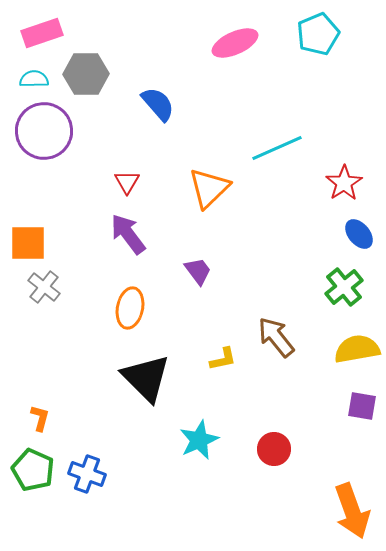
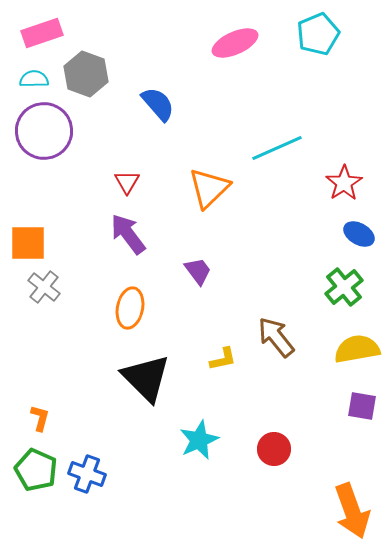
gray hexagon: rotated 21 degrees clockwise
blue ellipse: rotated 20 degrees counterclockwise
green pentagon: moved 3 px right
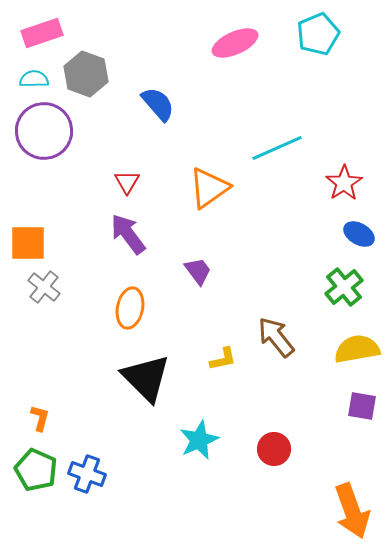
orange triangle: rotated 9 degrees clockwise
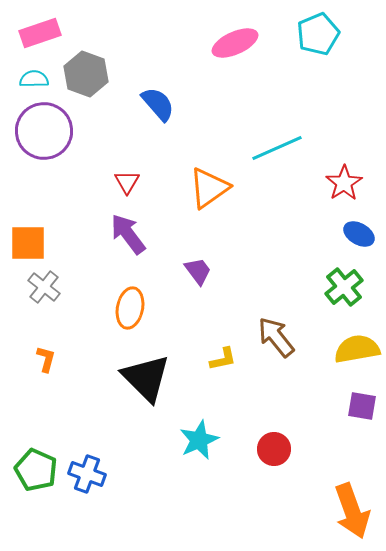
pink rectangle: moved 2 px left
orange L-shape: moved 6 px right, 59 px up
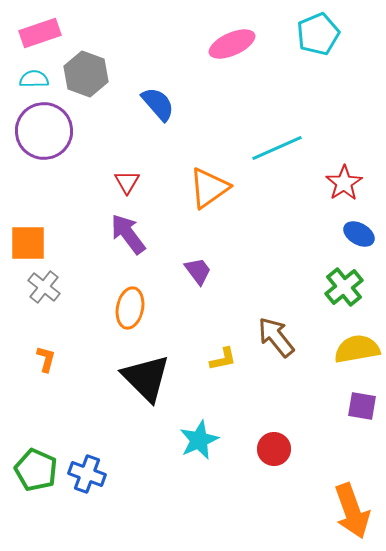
pink ellipse: moved 3 px left, 1 px down
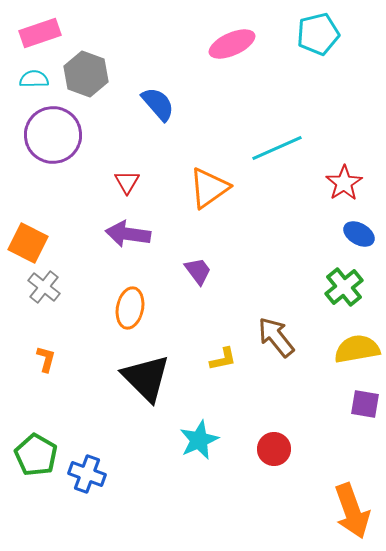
cyan pentagon: rotated 9 degrees clockwise
purple circle: moved 9 px right, 4 px down
purple arrow: rotated 45 degrees counterclockwise
orange square: rotated 27 degrees clockwise
purple square: moved 3 px right, 2 px up
green pentagon: moved 15 px up; rotated 6 degrees clockwise
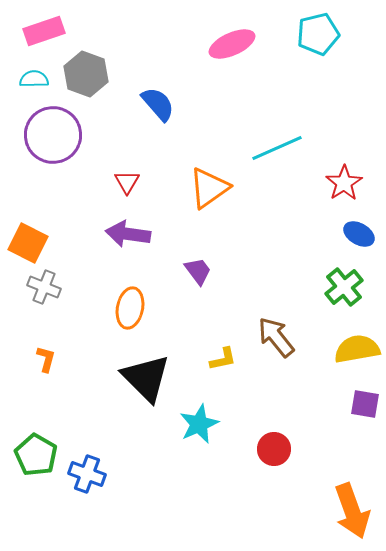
pink rectangle: moved 4 px right, 2 px up
gray cross: rotated 16 degrees counterclockwise
cyan star: moved 16 px up
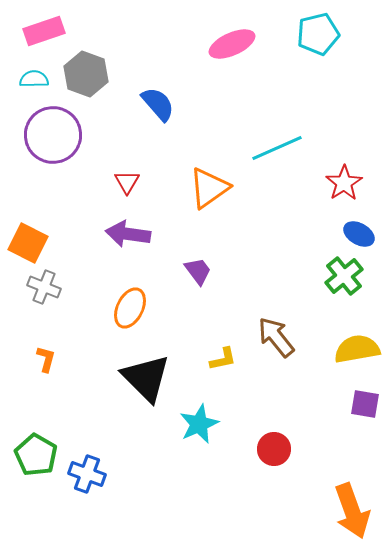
green cross: moved 11 px up
orange ellipse: rotated 15 degrees clockwise
